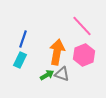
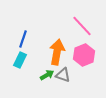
gray triangle: moved 1 px right, 1 px down
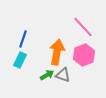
pink line: moved 1 px right, 1 px down
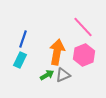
gray triangle: rotated 42 degrees counterclockwise
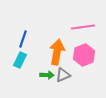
pink line: rotated 55 degrees counterclockwise
green arrow: rotated 32 degrees clockwise
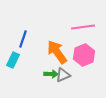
orange arrow: rotated 45 degrees counterclockwise
cyan rectangle: moved 7 px left
green arrow: moved 4 px right, 1 px up
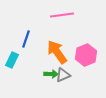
pink line: moved 21 px left, 12 px up
blue line: moved 3 px right
pink hexagon: moved 2 px right
cyan rectangle: moved 1 px left
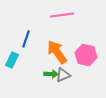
pink hexagon: rotated 25 degrees counterclockwise
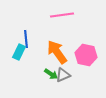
blue line: rotated 24 degrees counterclockwise
cyan rectangle: moved 7 px right, 8 px up
green arrow: rotated 32 degrees clockwise
